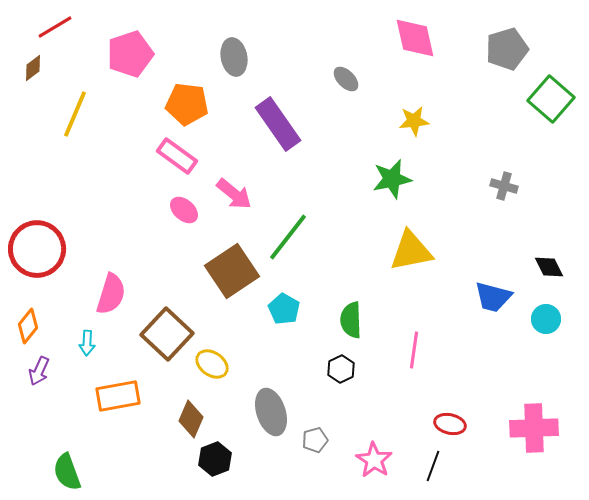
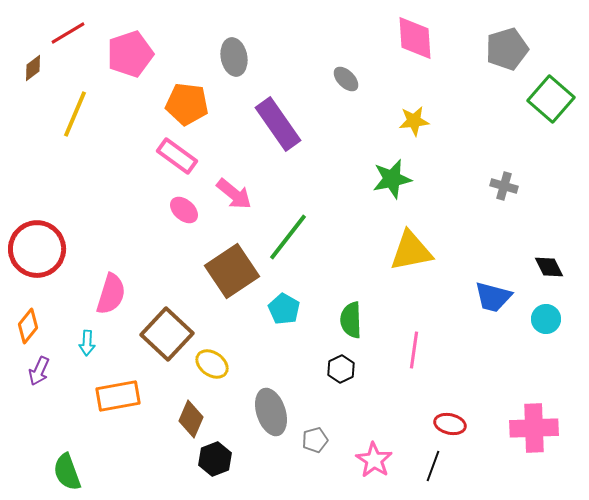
red line at (55, 27): moved 13 px right, 6 px down
pink diamond at (415, 38): rotated 9 degrees clockwise
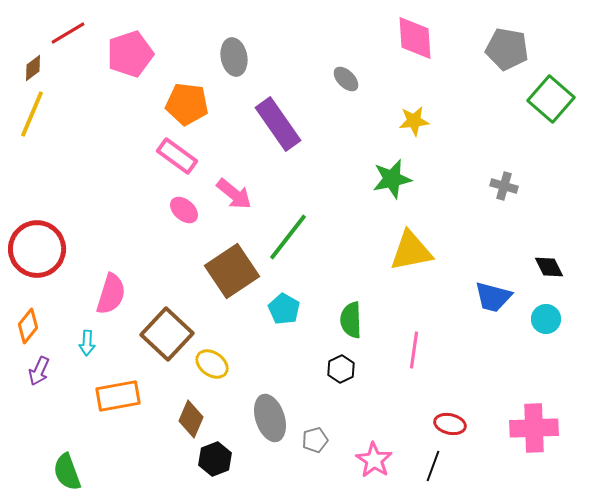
gray pentagon at (507, 49): rotated 27 degrees clockwise
yellow line at (75, 114): moved 43 px left
gray ellipse at (271, 412): moved 1 px left, 6 px down
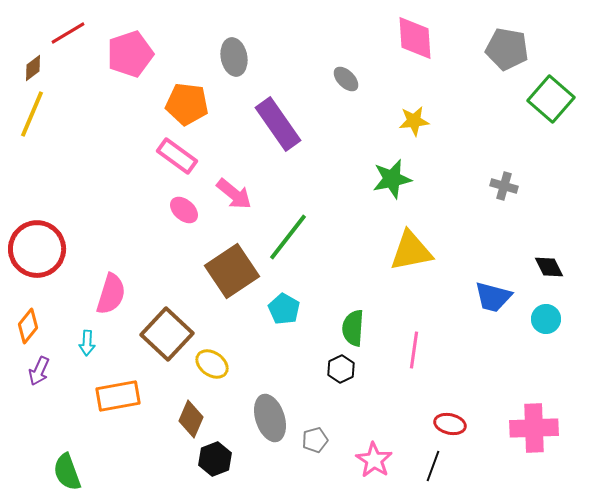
green semicircle at (351, 320): moved 2 px right, 8 px down; rotated 6 degrees clockwise
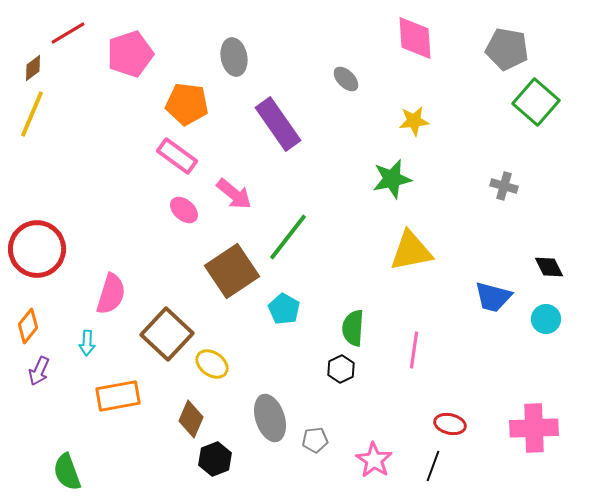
green square at (551, 99): moved 15 px left, 3 px down
gray pentagon at (315, 440): rotated 10 degrees clockwise
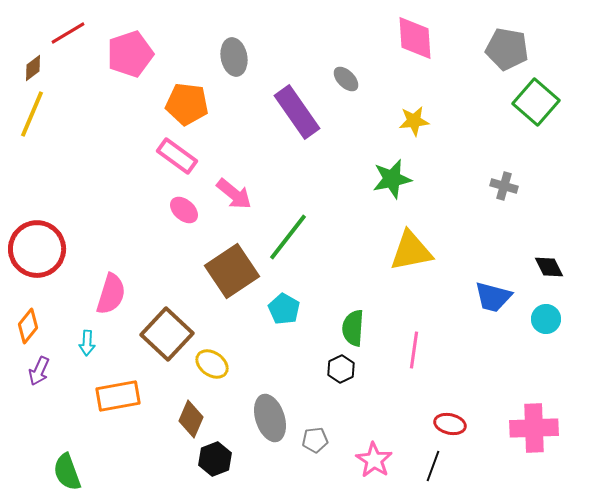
purple rectangle at (278, 124): moved 19 px right, 12 px up
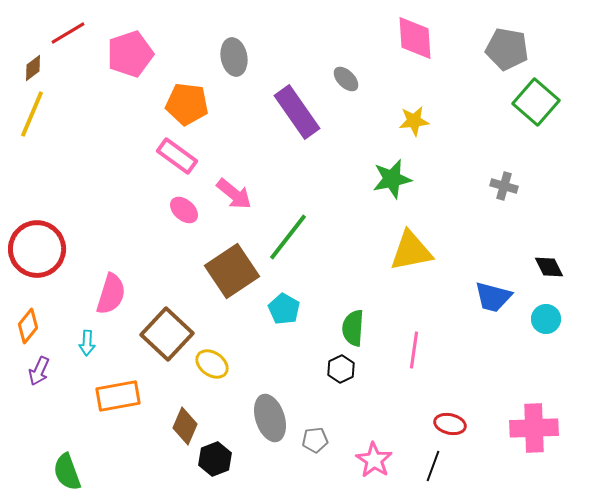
brown diamond at (191, 419): moved 6 px left, 7 px down
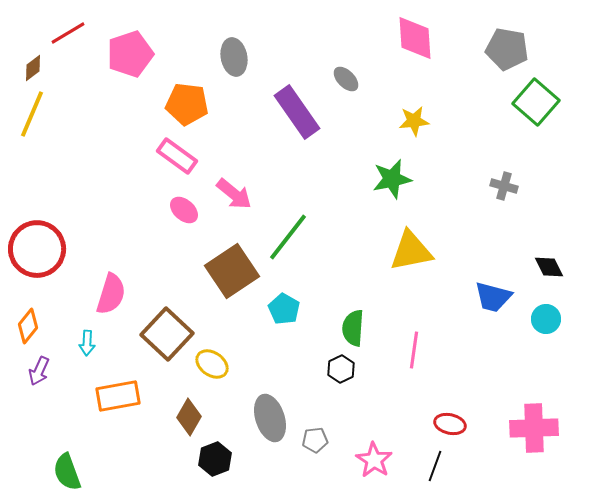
brown diamond at (185, 426): moved 4 px right, 9 px up; rotated 6 degrees clockwise
black line at (433, 466): moved 2 px right
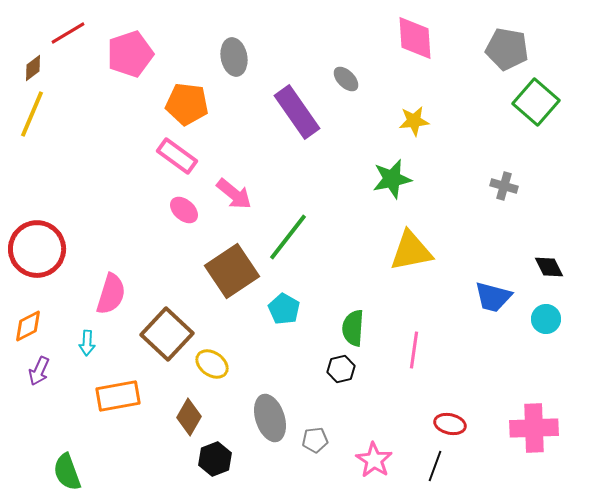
orange diamond at (28, 326): rotated 24 degrees clockwise
black hexagon at (341, 369): rotated 12 degrees clockwise
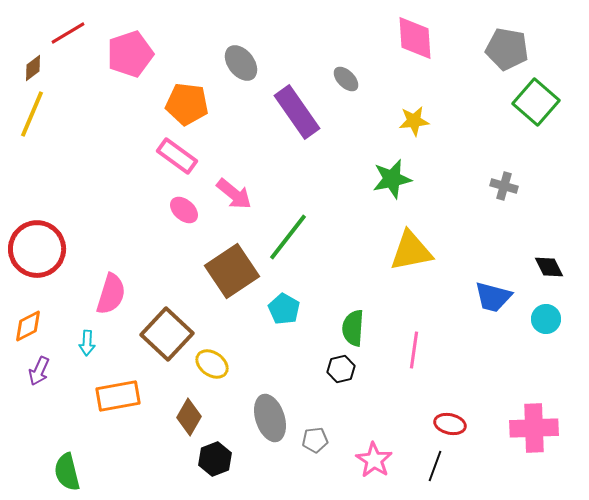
gray ellipse at (234, 57): moved 7 px right, 6 px down; rotated 27 degrees counterclockwise
green semicircle at (67, 472): rotated 6 degrees clockwise
